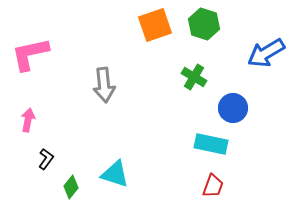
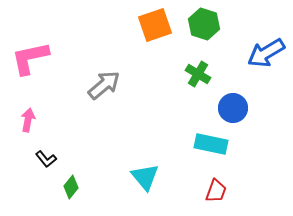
pink L-shape: moved 4 px down
green cross: moved 4 px right, 3 px up
gray arrow: rotated 124 degrees counterclockwise
black L-shape: rotated 105 degrees clockwise
cyan triangle: moved 30 px right, 3 px down; rotated 32 degrees clockwise
red trapezoid: moved 3 px right, 5 px down
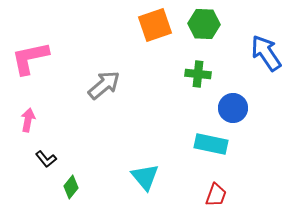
green hexagon: rotated 16 degrees counterclockwise
blue arrow: rotated 87 degrees clockwise
green cross: rotated 25 degrees counterclockwise
red trapezoid: moved 4 px down
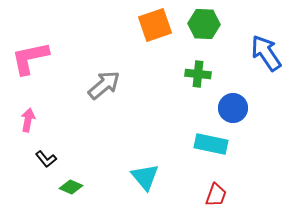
green diamond: rotated 75 degrees clockwise
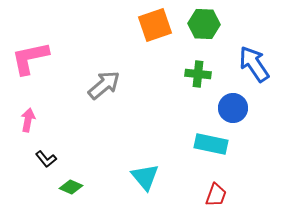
blue arrow: moved 12 px left, 11 px down
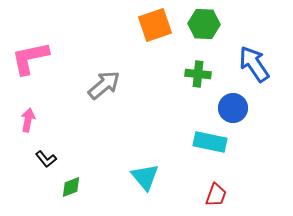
cyan rectangle: moved 1 px left, 2 px up
green diamond: rotated 45 degrees counterclockwise
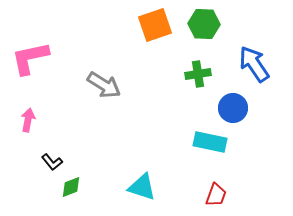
green cross: rotated 15 degrees counterclockwise
gray arrow: rotated 72 degrees clockwise
black L-shape: moved 6 px right, 3 px down
cyan triangle: moved 3 px left, 10 px down; rotated 32 degrees counterclockwise
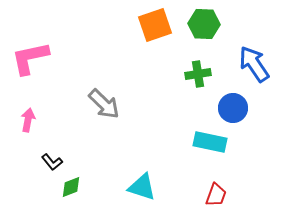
gray arrow: moved 19 px down; rotated 12 degrees clockwise
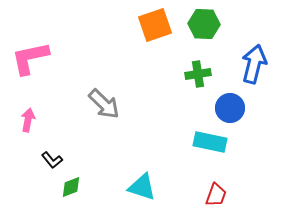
blue arrow: rotated 48 degrees clockwise
blue circle: moved 3 px left
black L-shape: moved 2 px up
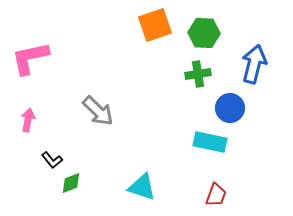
green hexagon: moved 9 px down
gray arrow: moved 6 px left, 7 px down
green diamond: moved 4 px up
